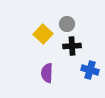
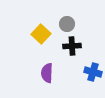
yellow square: moved 2 px left
blue cross: moved 3 px right, 2 px down
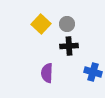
yellow square: moved 10 px up
black cross: moved 3 px left
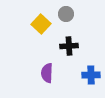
gray circle: moved 1 px left, 10 px up
blue cross: moved 2 px left, 3 px down; rotated 18 degrees counterclockwise
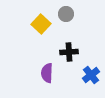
black cross: moved 6 px down
blue cross: rotated 36 degrees counterclockwise
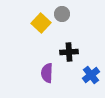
gray circle: moved 4 px left
yellow square: moved 1 px up
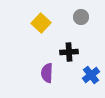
gray circle: moved 19 px right, 3 px down
